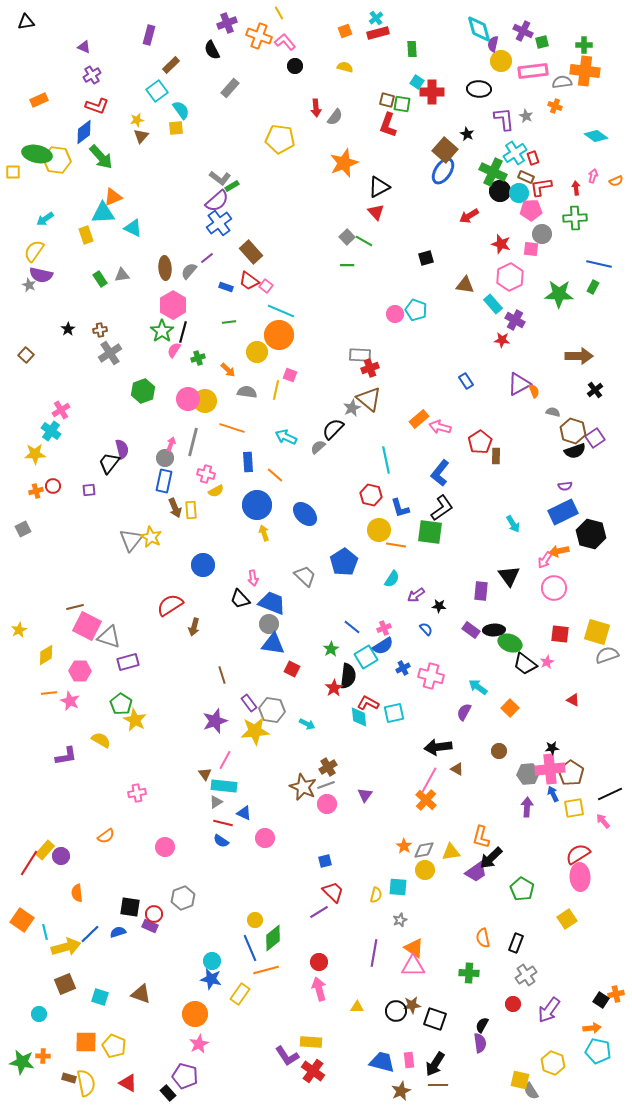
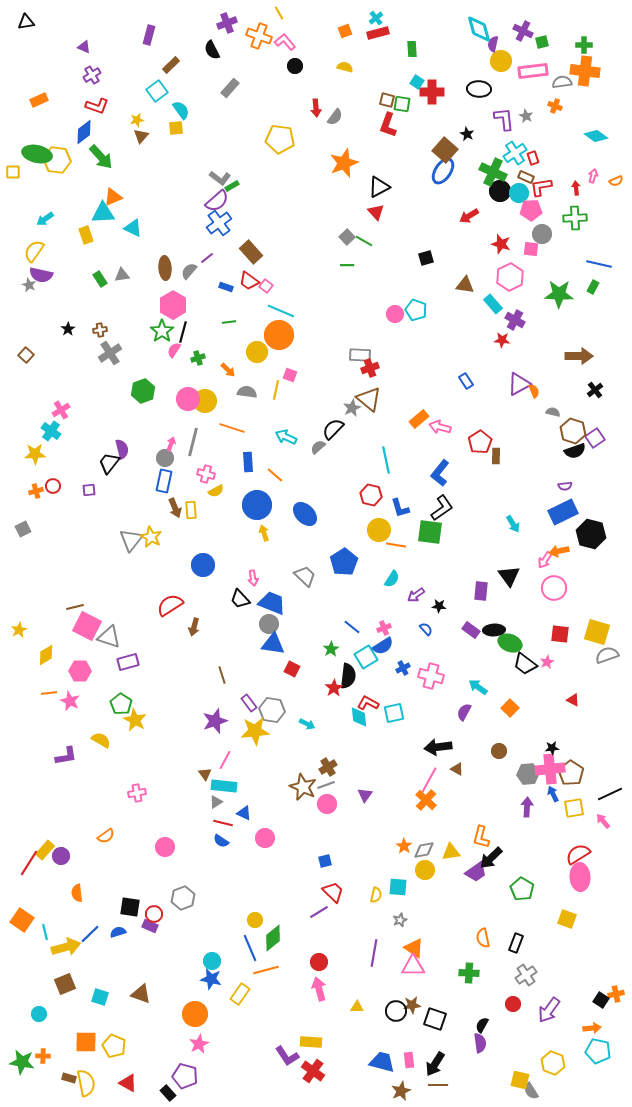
yellow square at (567, 919): rotated 36 degrees counterclockwise
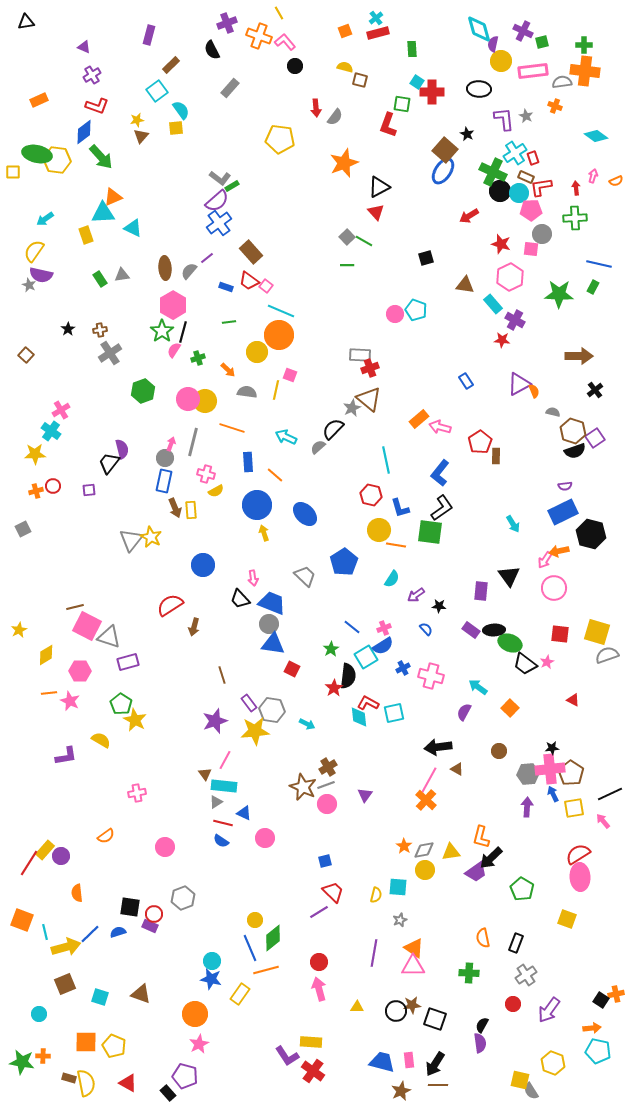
brown square at (387, 100): moved 27 px left, 20 px up
orange square at (22, 920): rotated 15 degrees counterclockwise
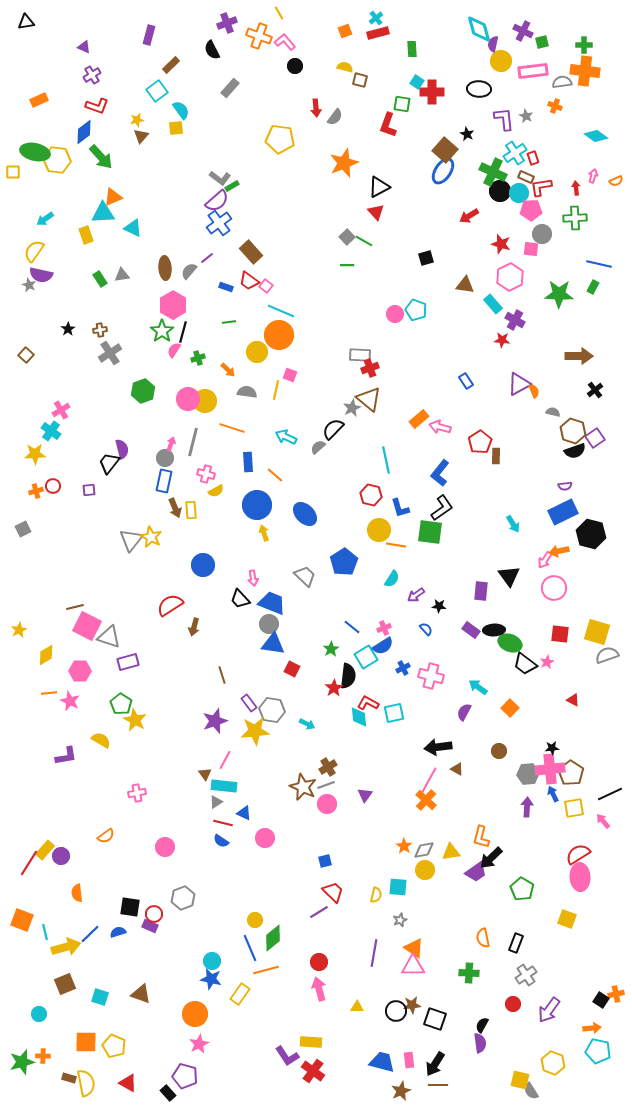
green ellipse at (37, 154): moved 2 px left, 2 px up
green star at (22, 1062): rotated 25 degrees counterclockwise
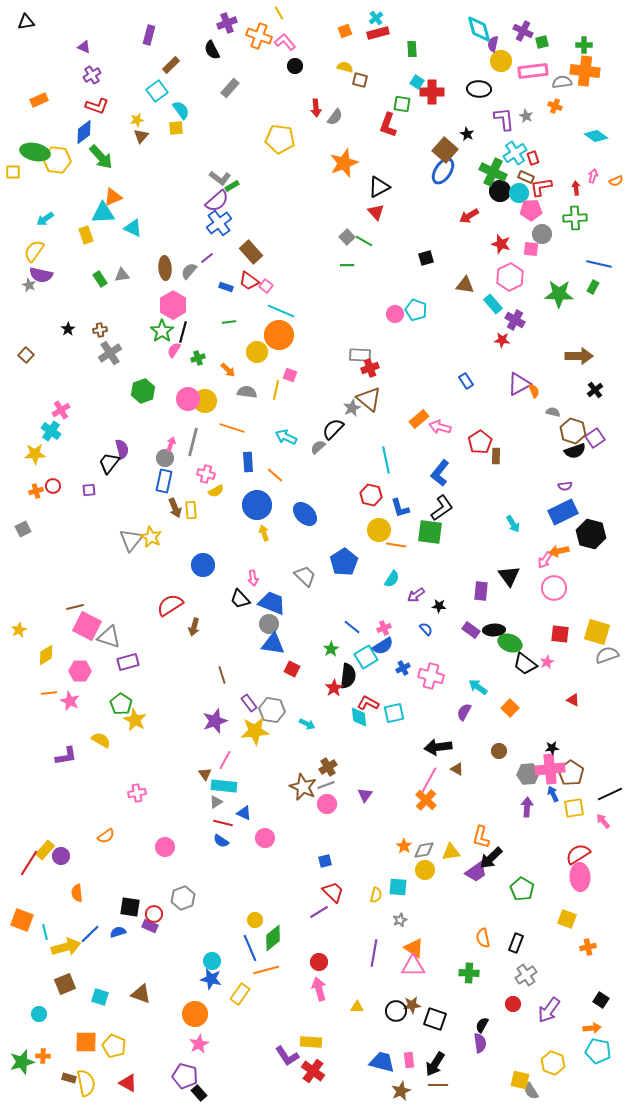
orange cross at (616, 994): moved 28 px left, 47 px up
black rectangle at (168, 1093): moved 31 px right
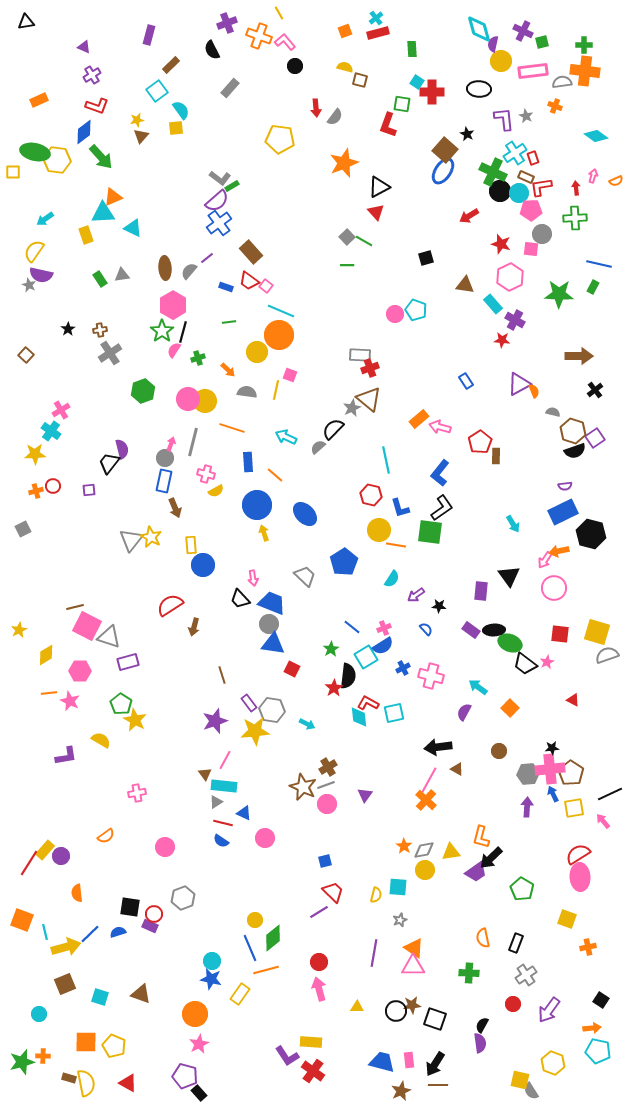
yellow rectangle at (191, 510): moved 35 px down
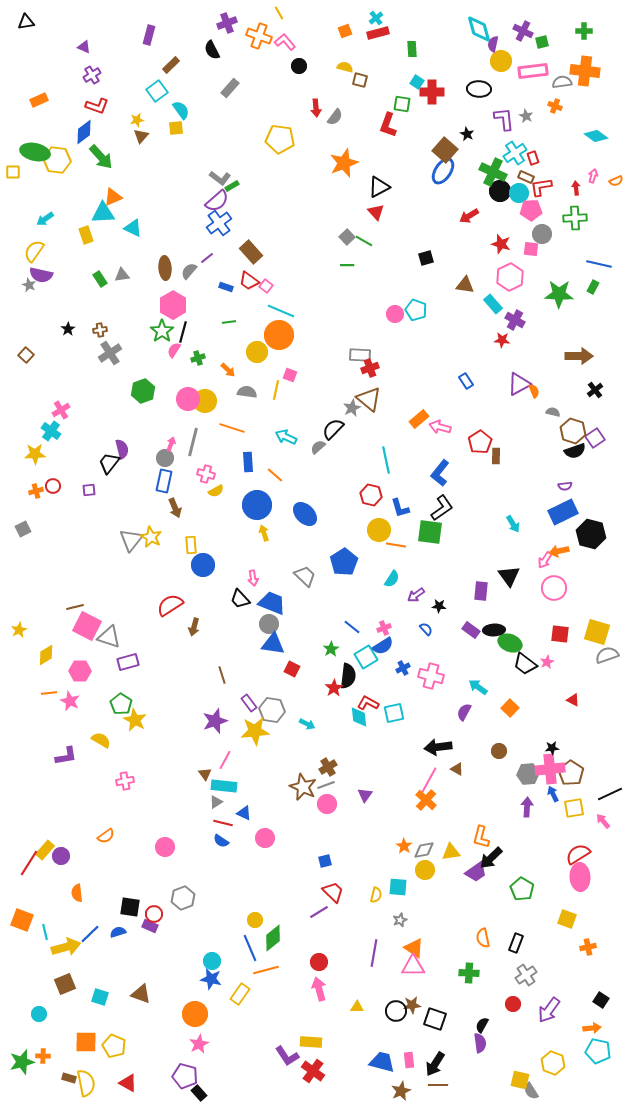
green cross at (584, 45): moved 14 px up
black circle at (295, 66): moved 4 px right
pink cross at (137, 793): moved 12 px left, 12 px up
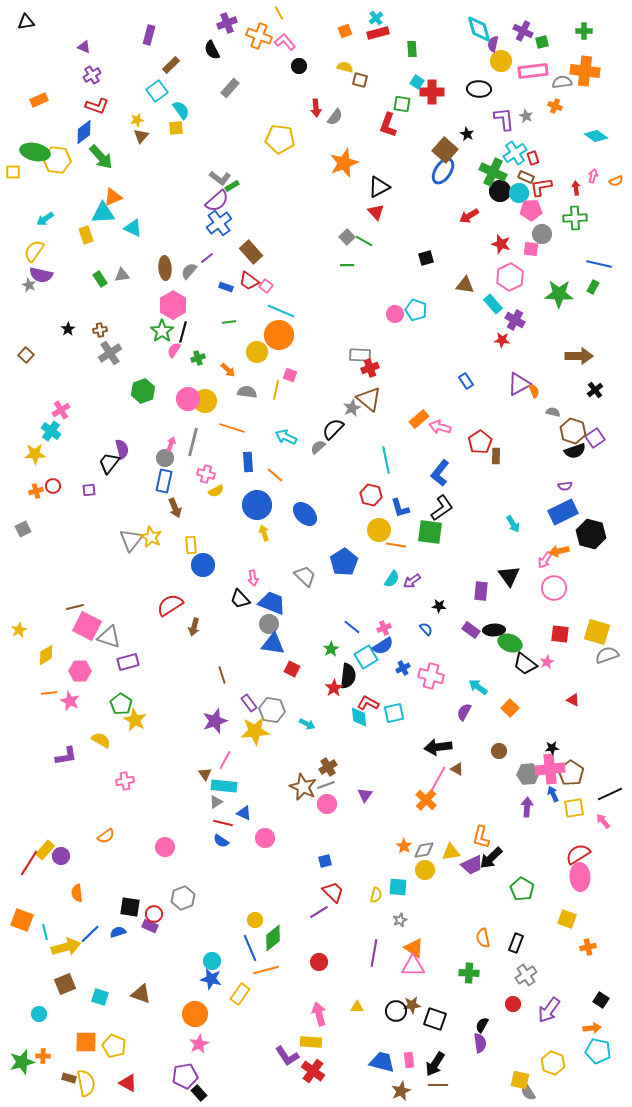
purple arrow at (416, 595): moved 4 px left, 14 px up
pink line at (429, 780): moved 9 px right, 1 px up
purple trapezoid at (476, 872): moved 4 px left, 7 px up; rotated 10 degrees clockwise
pink arrow at (319, 989): moved 25 px down
purple pentagon at (185, 1076): rotated 25 degrees counterclockwise
gray semicircle at (531, 1091): moved 3 px left, 1 px down
